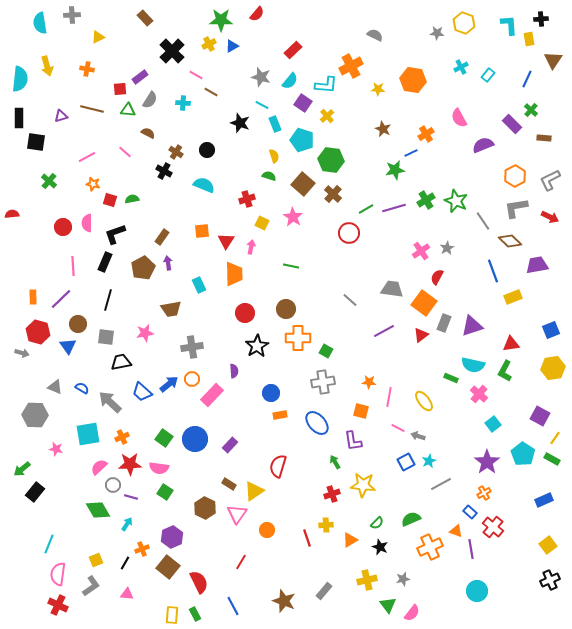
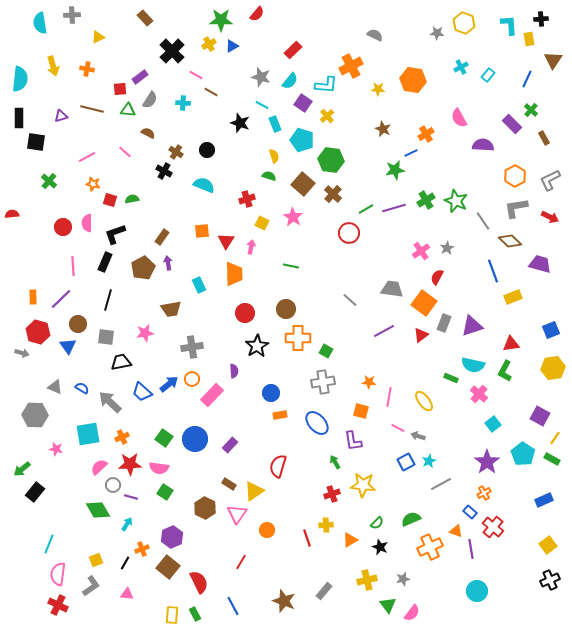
yellow arrow at (47, 66): moved 6 px right
brown rectangle at (544, 138): rotated 56 degrees clockwise
purple semicircle at (483, 145): rotated 25 degrees clockwise
purple trapezoid at (537, 265): moved 3 px right, 1 px up; rotated 25 degrees clockwise
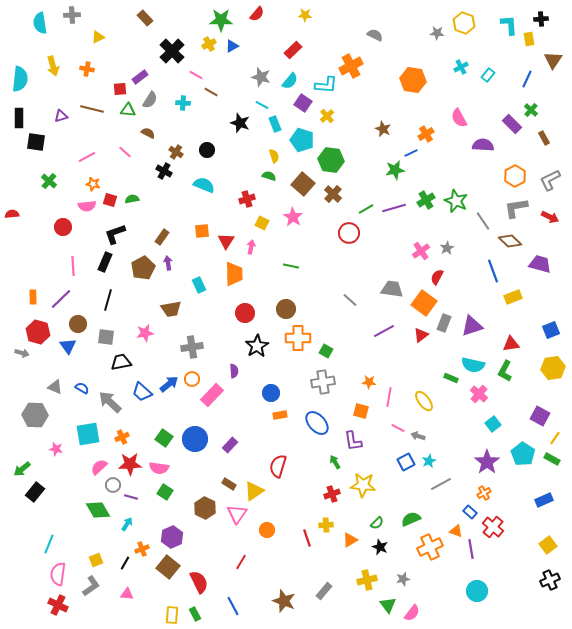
yellow star at (378, 89): moved 73 px left, 74 px up
pink semicircle at (87, 223): moved 17 px up; rotated 96 degrees counterclockwise
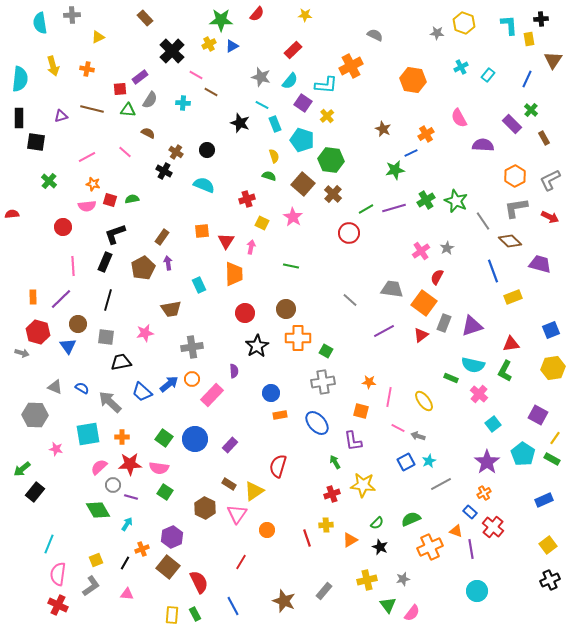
purple square at (540, 416): moved 2 px left, 1 px up
orange cross at (122, 437): rotated 24 degrees clockwise
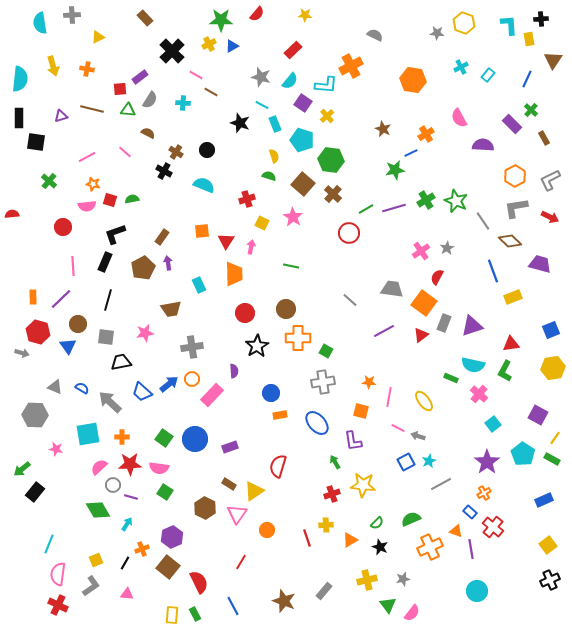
purple rectangle at (230, 445): moved 2 px down; rotated 28 degrees clockwise
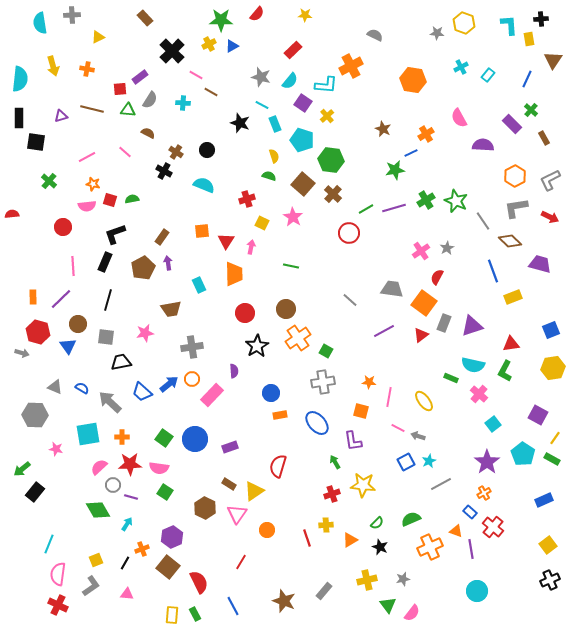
orange cross at (298, 338): rotated 35 degrees counterclockwise
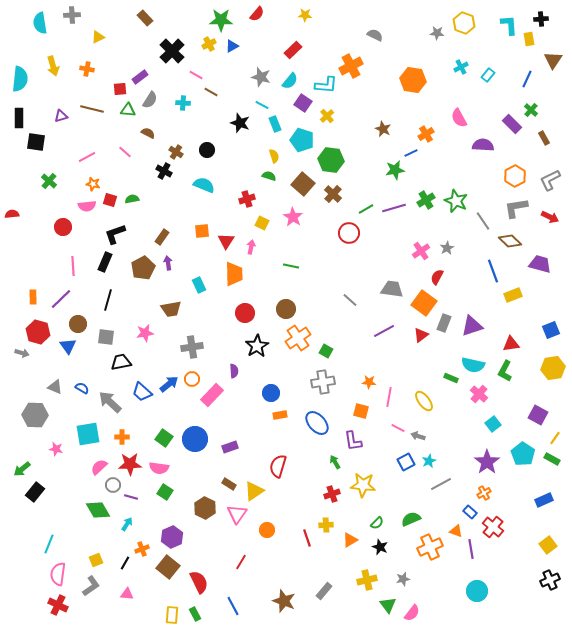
yellow rectangle at (513, 297): moved 2 px up
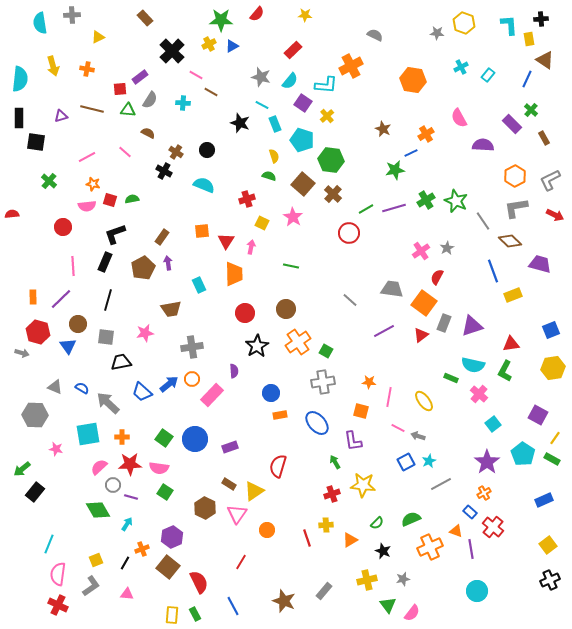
brown triangle at (553, 60): moved 8 px left; rotated 30 degrees counterclockwise
red arrow at (550, 217): moved 5 px right, 2 px up
orange cross at (298, 338): moved 4 px down
gray arrow at (110, 402): moved 2 px left, 1 px down
black star at (380, 547): moved 3 px right, 4 px down
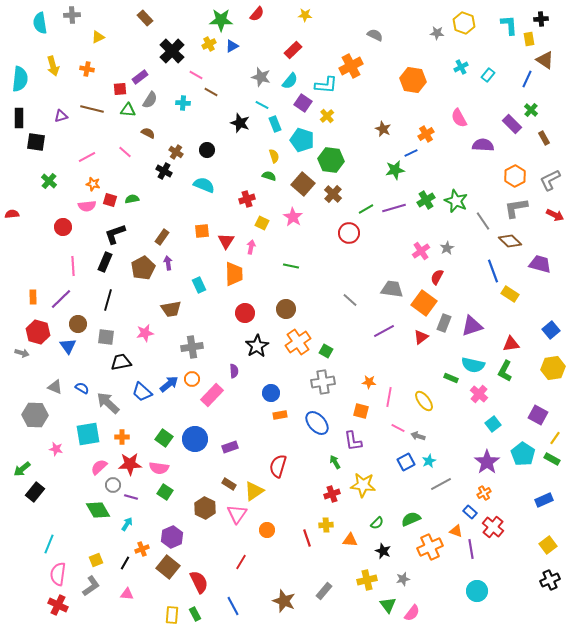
yellow rectangle at (513, 295): moved 3 px left, 1 px up; rotated 54 degrees clockwise
blue square at (551, 330): rotated 18 degrees counterclockwise
red triangle at (421, 335): moved 2 px down
orange triangle at (350, 540): rotated 35 degrees clockwise
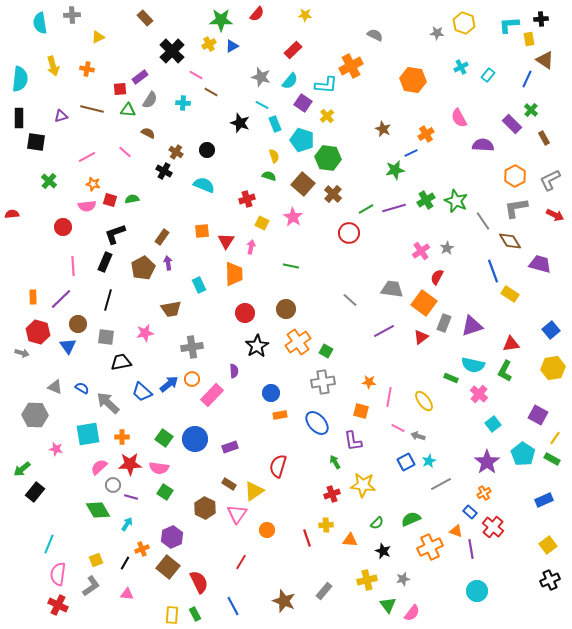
cyan L-shape at (509, 25): rotated 90 degrees counterclockwise
green hexagon at (331, 160): moved 3 px left, 2 px up
brown diamond at (510, 241): rotated 15 degrees clockwise
